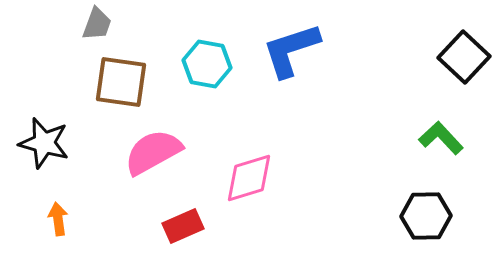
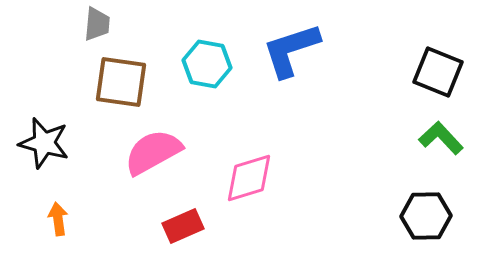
gray trapezoid: rotated 15 degrees counterclockwise
black square: moved 26 px left, 15 px down; rotated 21 degrees counterclockwise
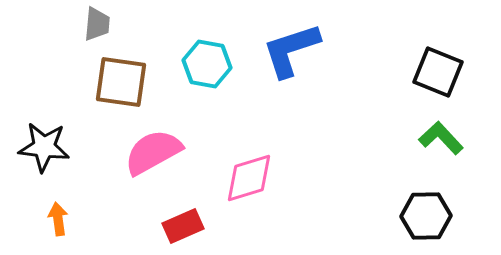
black star: moved 4 px down; rotated 9 degrees counterclockwise
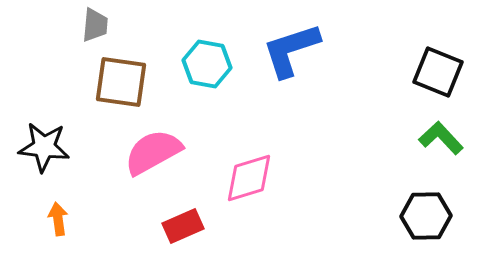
gray trapezoid: moved 2 px left, 1 px down
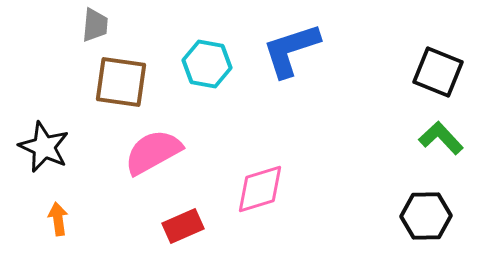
black star: rotated 18 degrees clockwise
pink diamond: moved 11 px right, 11 px down
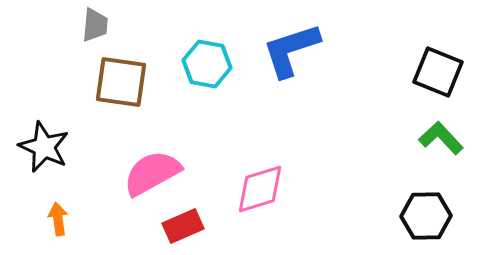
pink semicircle: moved 1 px left, 21 px down
